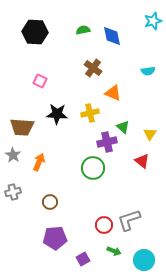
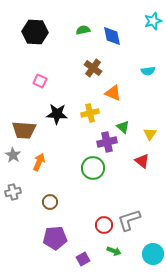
brown trapezoid: moved 2 px right, 3 px down
cyan circle: moved 9 px right, 6 px up
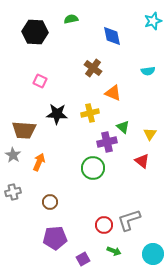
green semicircle: moved 12 px left, 11 px up
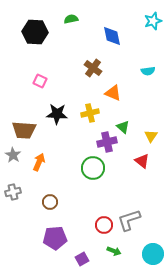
yellow triangle: moved 1 px right, 2 px down
purple square: moved 1 px left
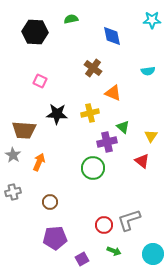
cyan star: moved 1 px left, 1 px up; rotated 18 degrees clockwise
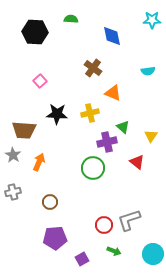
green semicircle: rotated 16 degrees clockwise
pink square: rotated 24 degrees clockwise
red triangle: moved 5 px left, 1 px down
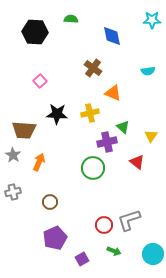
purple pentagon: rotated 20 degrees counterclockwise
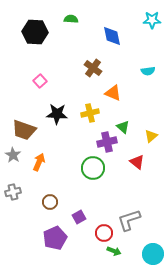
brown trapezoid: rotated 15 degrees clockwise
yellow triangle: rotated 16 degrees clockwise
red circle: moved 8 px down
purple square: moved 3 px left, 42 px up
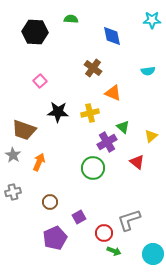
black star: moved 1 px right, 2 px up
purple cross: rotated 18 degrees counterclockwise
